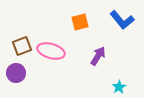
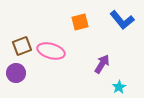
purple arrow: moved 4 px right, 8 px down
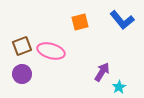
purple arrow: moved 8 px down
purple circle: moved 6 px right, 1 px down
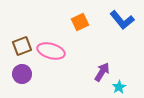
orange square: rotated 12 degrees counterclockwise
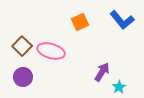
brown square: rotated 24 degrees counterclockwise
purple circle: moved 1 px right, 3 px down
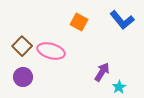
orange square: moved 1 px left; rotated 36 degrees counterclockwise
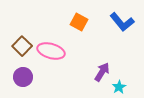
blue L-shape: moved 2 px down
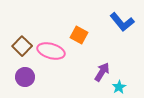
orange square: moved 13 px down
purple circle: moved 2 px right
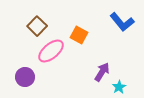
brown square: moved 15 px right, 20 px up
pink ellipse: rotated 56 degrees counterclockwise
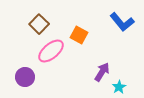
brown square: moved 2 px right, 2 px up
